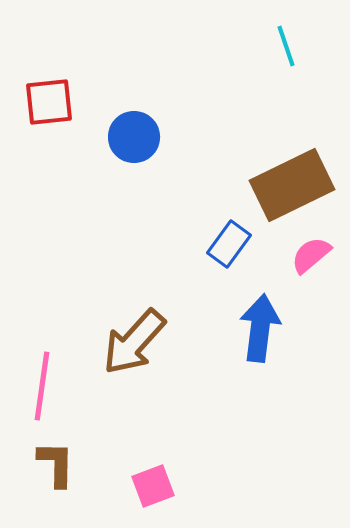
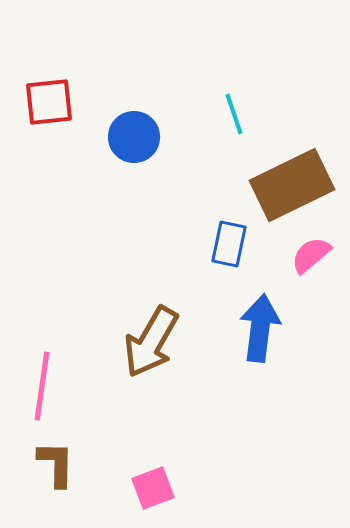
cyan line: moved 52 px left, 68 px down
blue rectangle: rotated 24 degrees counterclockwise
brown arrow: moved 17 px right; rotated 12 degrees counterclockwise
pink square: moved 2 px down
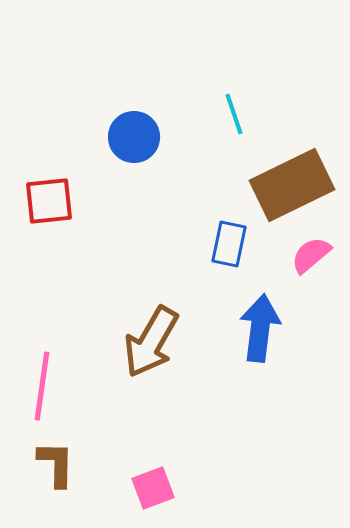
red square: moved 99 px down
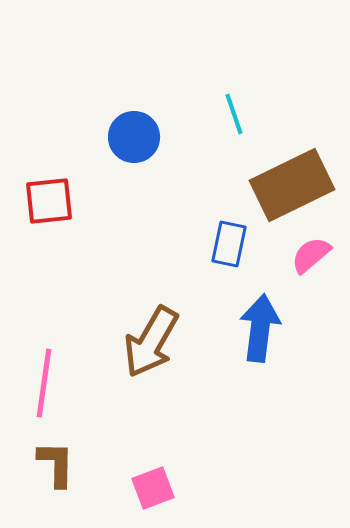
pink line: moved 2 px right, 3 px up
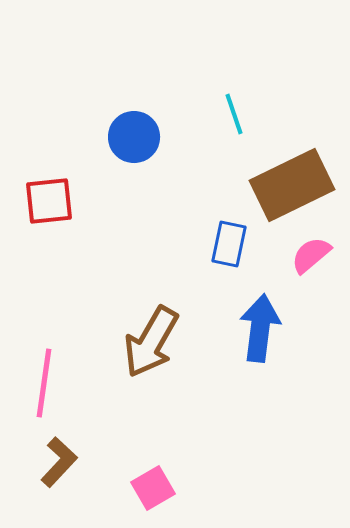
brown L-shape: moved 3 px right, 2 px up; rotated 42 degrees clockwise
pink square: rotated 9 degrees counterclockwise
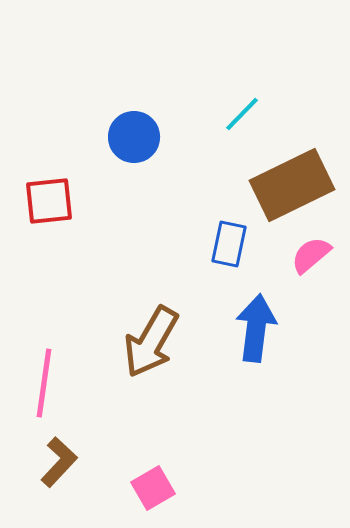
cyan line: moved 8 px right; rotated 63 degrees clockwise
blue arrow: moved 4 px left
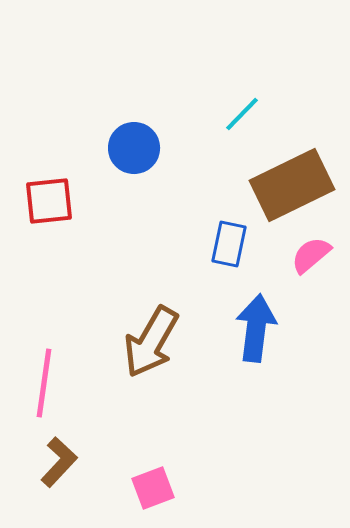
blue circle: moved 11 px down
pink square: rotated 9 degrees clockwise
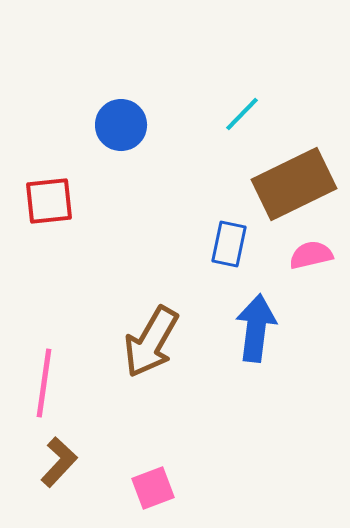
blue circle: moved 13 px left, 23 px up
brown rectangle: moved 2 px right, 1 px up
pink semicircle: rotated 27 degrees clockwise
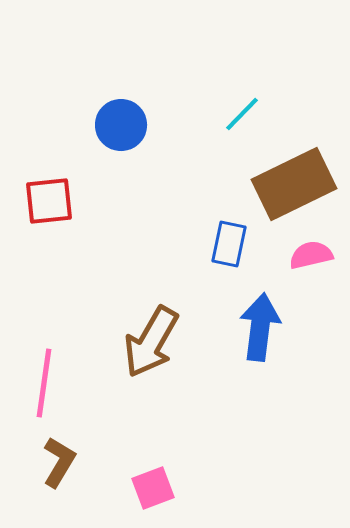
blue arrow: moved 4 px right, 1 px up
brown L-shape: rotated 12 degrees counterclockwise
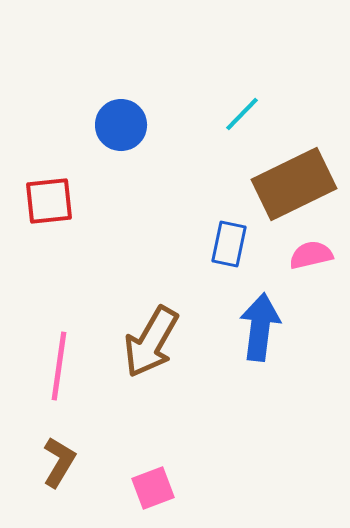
pink line: moved 15 px right, 17 px up
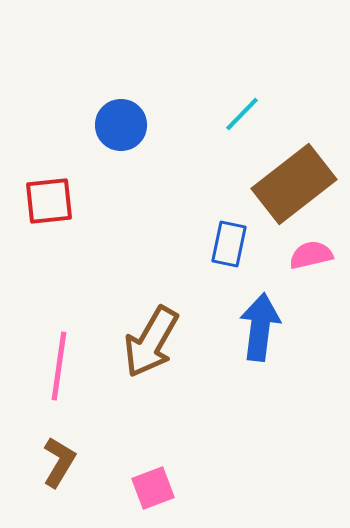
brown rectangle: rotated 12 degrees counterclockwise
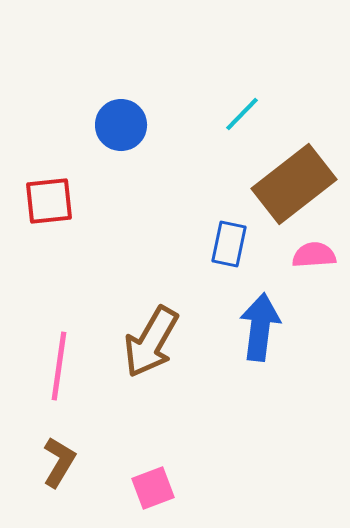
pink semicircle: moved 3 px right; rotated 9 degrees clockwise
